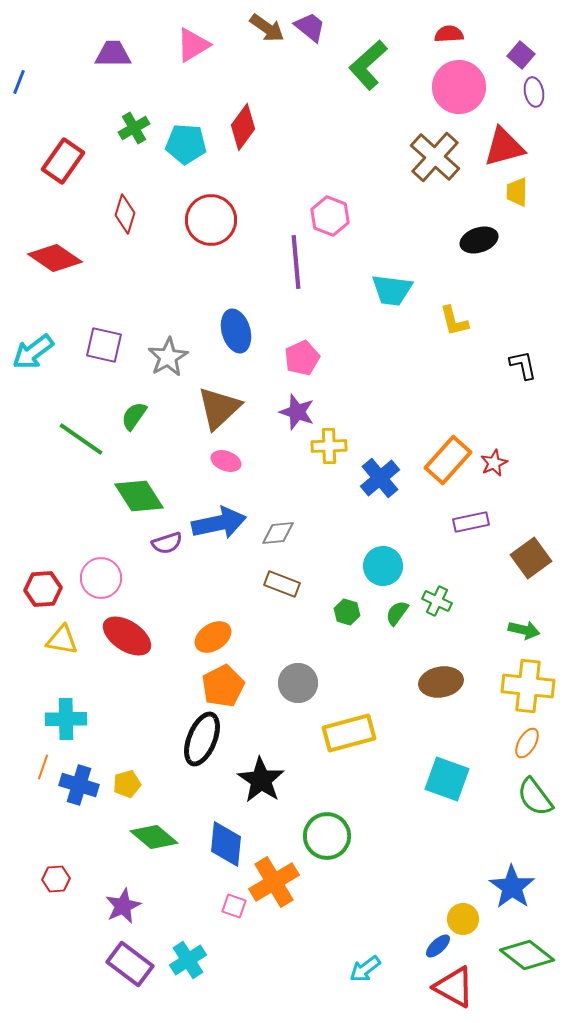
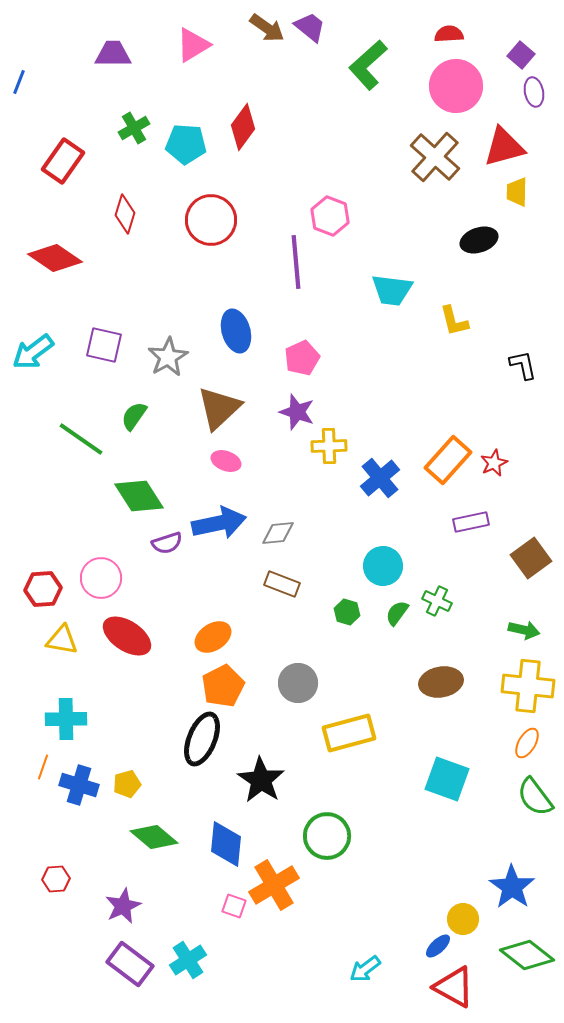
pink circle at (459, 87): moved 3 px left, 1 px up
orange cross at (274, 882): moved 3 px down
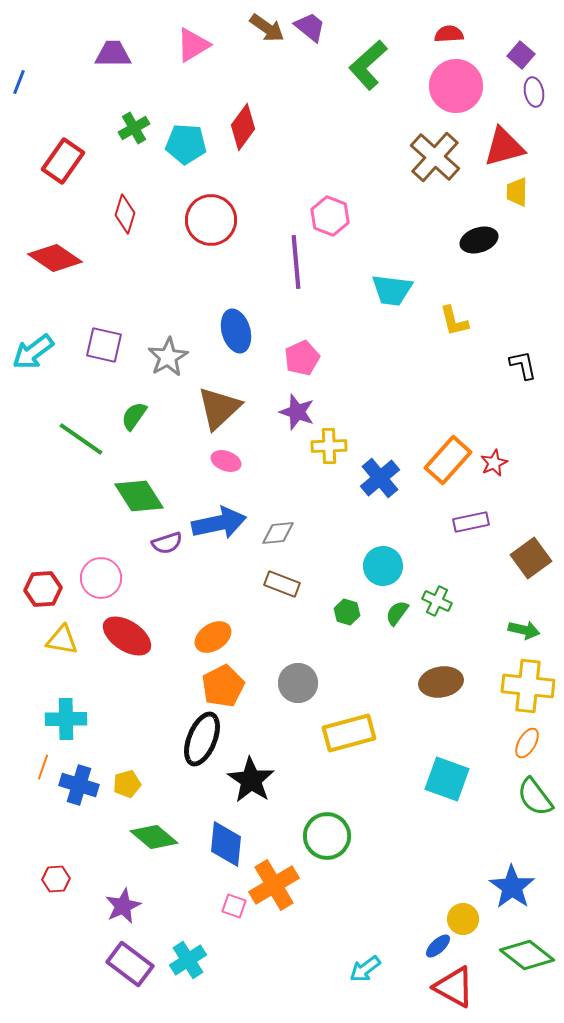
black star at (261, 780): moved 10 px left
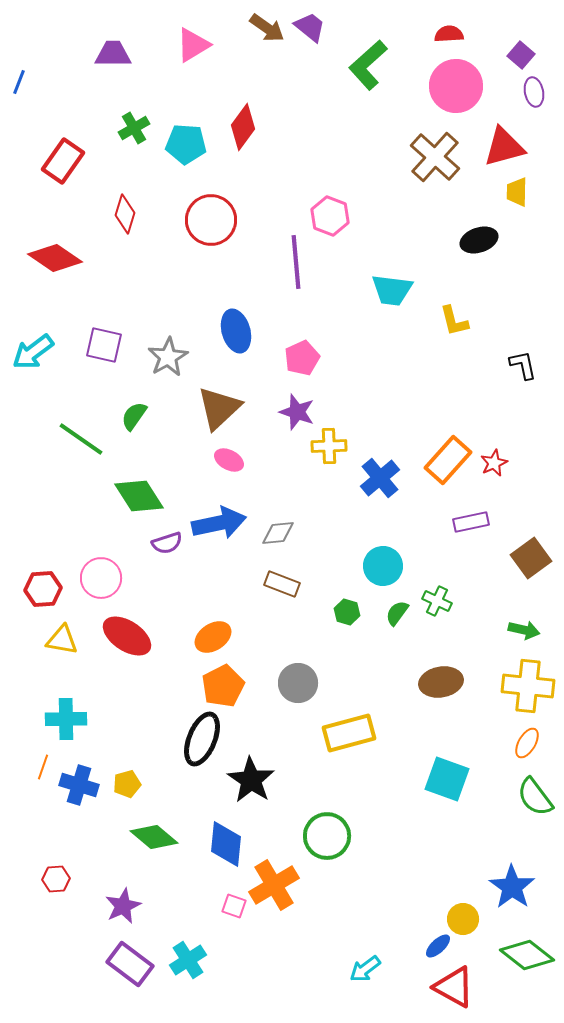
pink ellipse at (226, 461): moved 3 px right, 1 px up; rotated 8 degrees clockwise
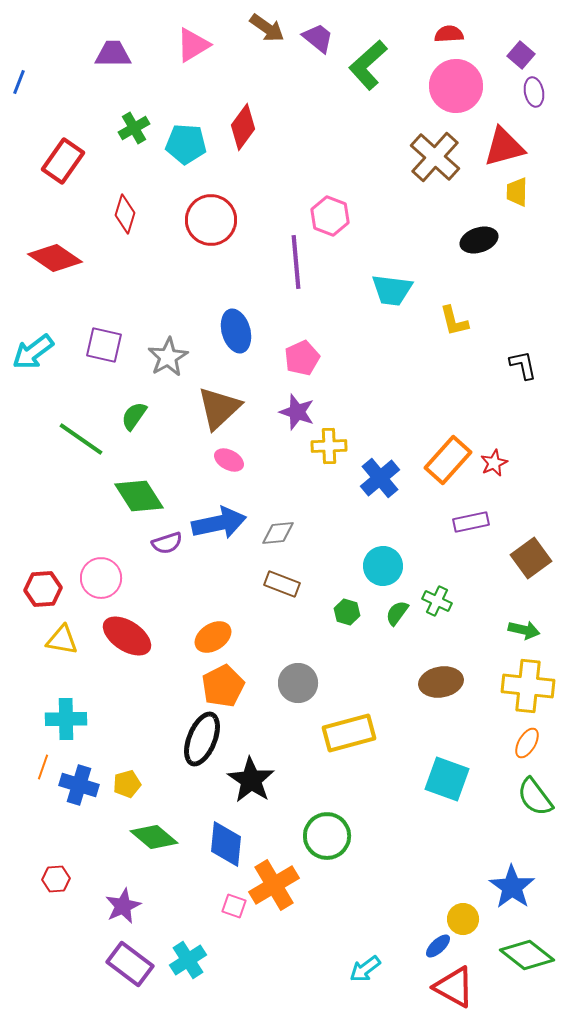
purple trapezoid at (310, 27): moved 8 px right, 11 px down
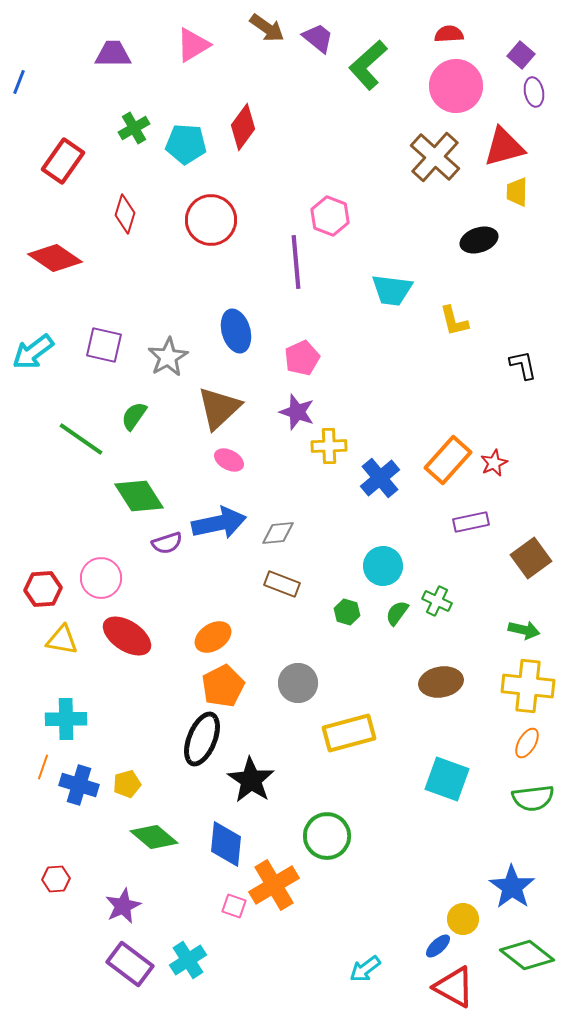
green semicircle at (535, 797): moved 2 px left, 1 px down; rotated 60 degrees counterclockwise
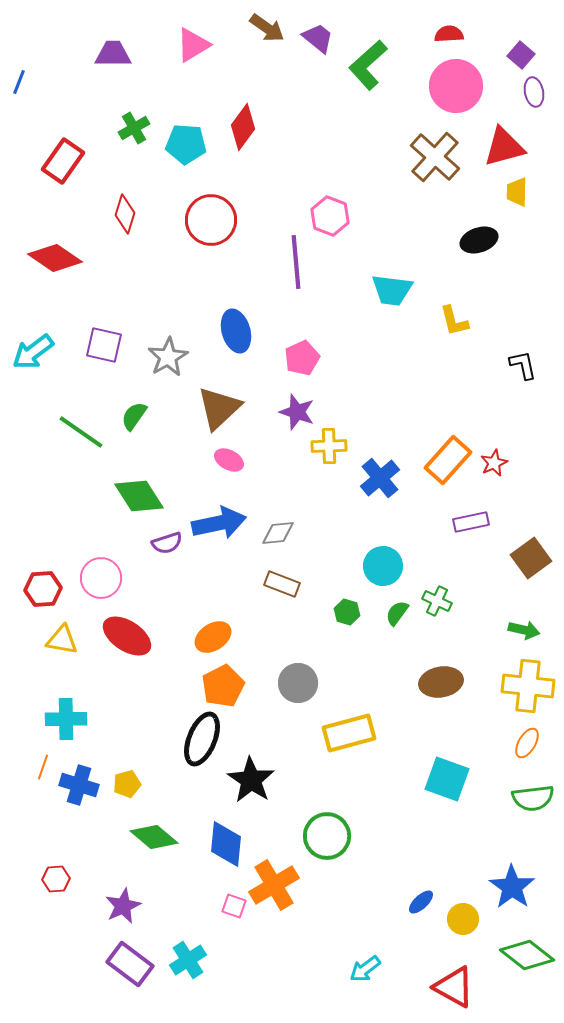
green line at (81, 439): moved 7 px up
blue ellipse at (438, 946): moved 17 px left, 44 px up
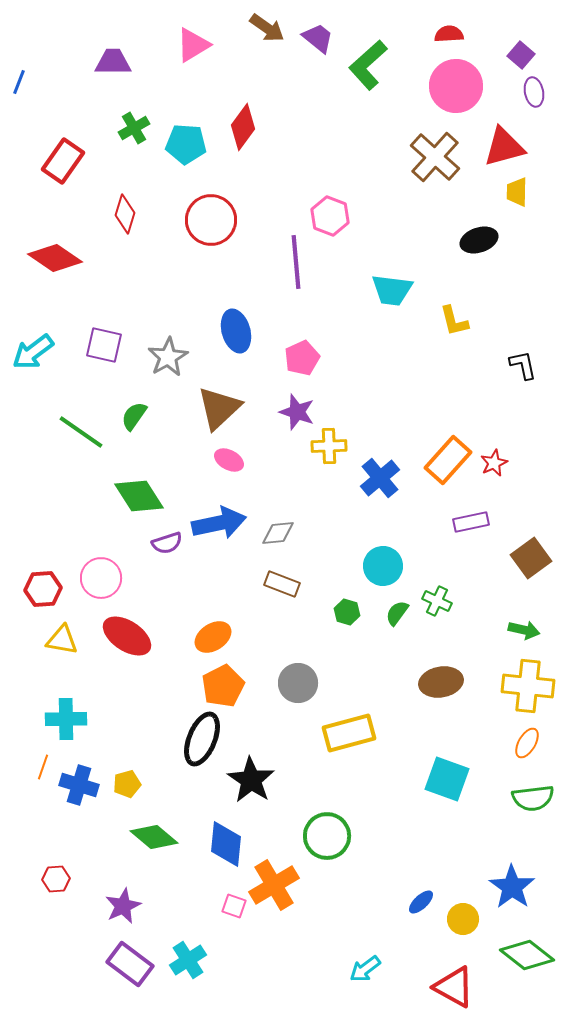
purple trapezoid at (113, 54): moved 8 px down
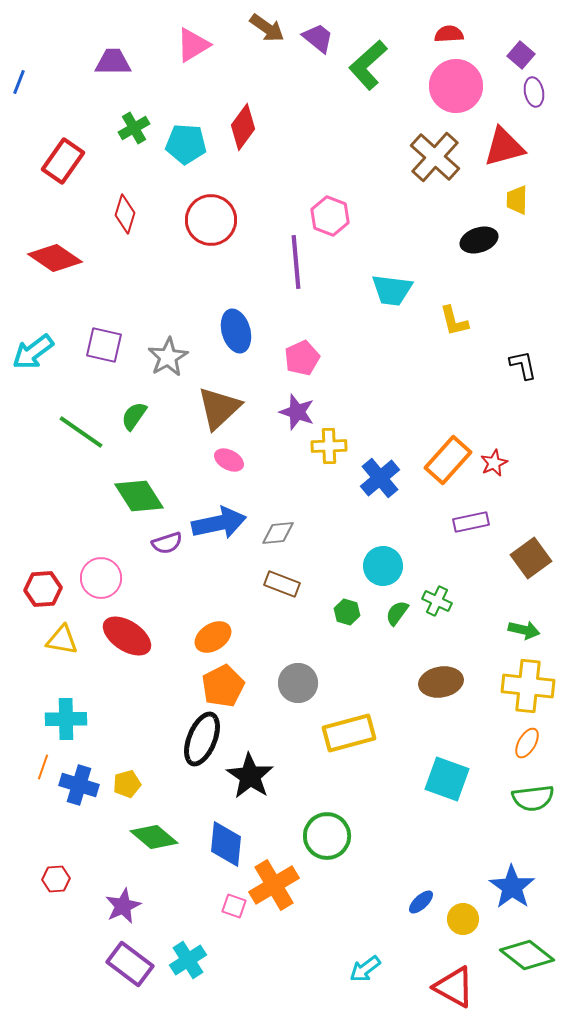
yellow trapezoid at (517, 192): moved 8 px down
black star at (251, 780): moved 1 px left, 4 px up
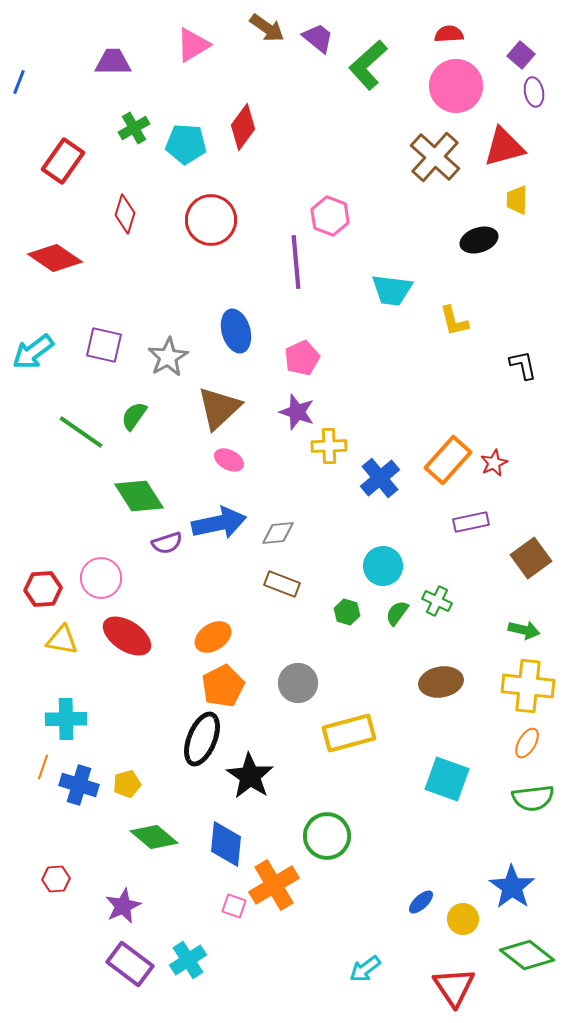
red triangle at (454, 987): rotated 27 degrees clockwise
